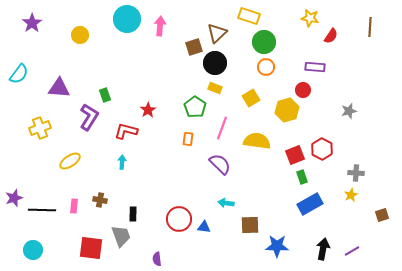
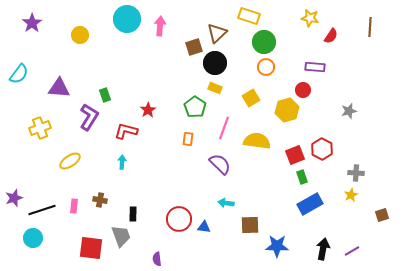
pink line at (222, 128): moved 2 px right
black line at (42, 210): rotated 20 degrees counterclockwise
cyan circle at (33, 250): moved 12 px up
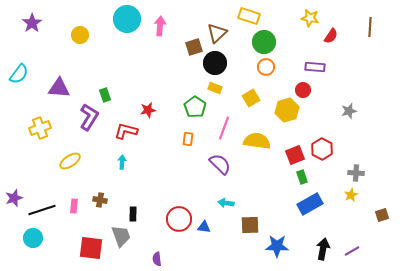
red star at (148, 110): rotated 21 degrees clockwise
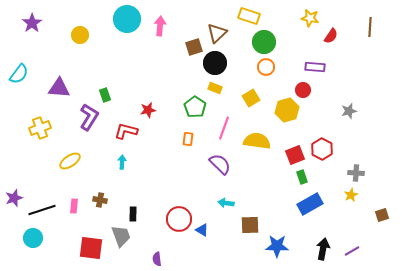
blue triangle at (204, 227): moved 2 px left, 3 px down; rotated 24 degrees clockwise
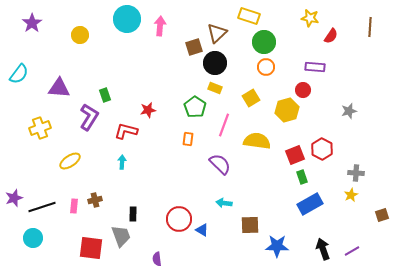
pink line at (224, 128): moved 3 px up
brown cross at (100, 200): moved 5 px left; rotated 24 degrees counterclockwise
cyan arrow at (226, 203): moved 2 px left
black line at (42, 210): moved 3 px up
black arrow at (323, 249): rotated 30 degrees counterclockwise
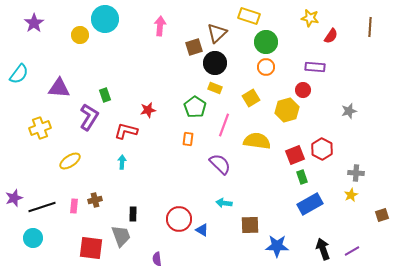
cyan circle at (127, 19): moved 22 px left
purple star at (32, 23): moved 2 px right
green circle at (264, 42): moved 2 px right
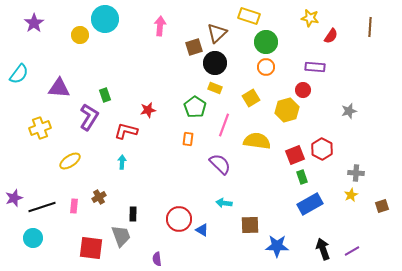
brown cross at (95, 200): moved 4 px right, 3 px up; rotated 16 degrees counterclockwise
brown square at (382, 215): moved 9 px up
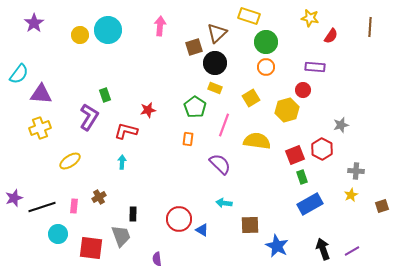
cyan circle at (105, 19): moved 3 px right, 11 px down
purple triangle at (59, 88): moved 18 px left, 6 px down
gray star at (349, 111): moved 8 px left, 14 px down
gray cross at (356, 173): moved 2 px up
cyan circle at (33, 238): moved 25 px right, 4 px up
blue star at (277, 246): rotated 25 degrees clockwise
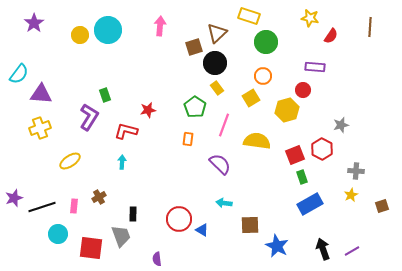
orange circle at (266, 67): moved 3 px left, 9 px down
yellow rectangle at (215, 88): moved 2 px right; rotated 32 degrees clockwise
